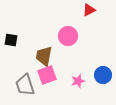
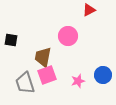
brown trapezoid: moved 1 px left, 1 px down
gray trapezoid: moved 2 px up
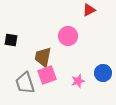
blue circle: moved 2 px up
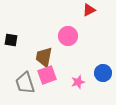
brown trapezoid: moved 1 px right
pink star: moved 1 px down
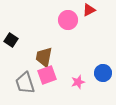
pink circle: moved 16 px up
black square: rotated 24 degrees clockwise
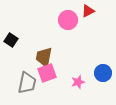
red triangle: moved 1 px left, 1 px down
pink square: moved 2 px up
gray trapezoid: moved 2 px right; rotated 150 degrees counterclockwise
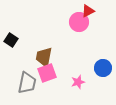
pink circle: moved 11 px right, 2 px down
blue circle: moved 5 px up
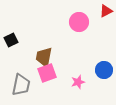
red triangle: moved 18 px right
black square: rotated 32 degrees clockwise
blue circle: moved 1 px right, 2 px down
gray trapezoid: moved 6 px left, 2 px down
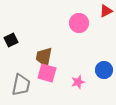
pink circle: moved 1 px down
pink square: rotated 36 degrees clockwise
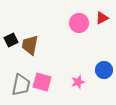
red triangle: moved 4 px left, 7 px down
brown trapezoid: moved 14 px left, 12 px up
pink square: moved 5 px left, 9 px down
